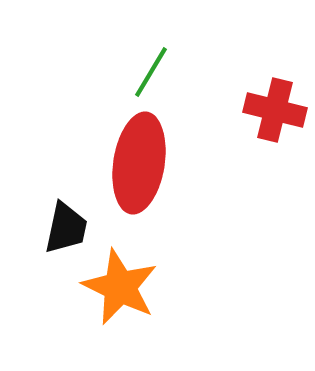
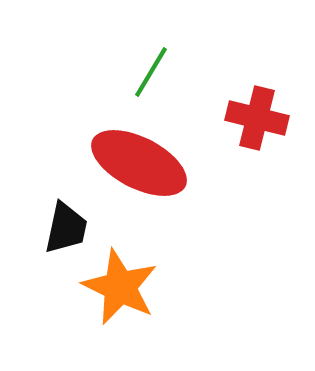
red cross: moved 18 px left, 8 px down
red ellipse: rotated 72 degrees counterclockwise
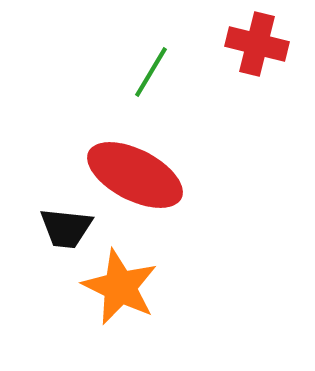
red cross: moved 74 px up
red ellipse: moved 4 px left, 12 px down
black trapezoid: rotated 84 degrees clockwise
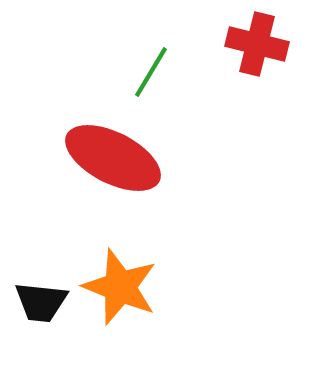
red ellipse: moved 22 px left, 17 px up
black trapezoid: moved 25 px left, 74 px down
orange star: rotated 4 degrees counterclockwise
